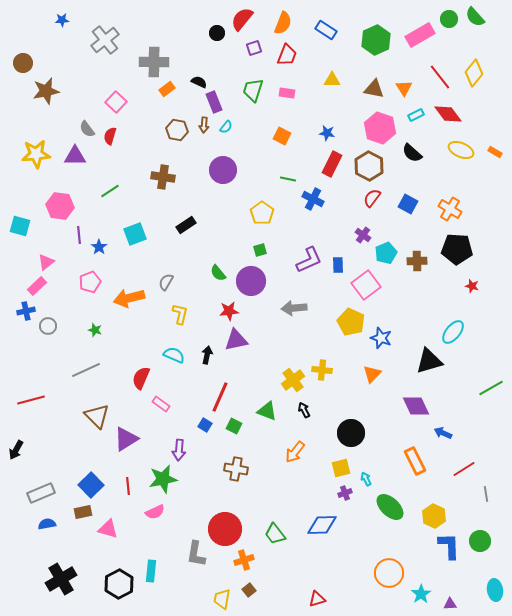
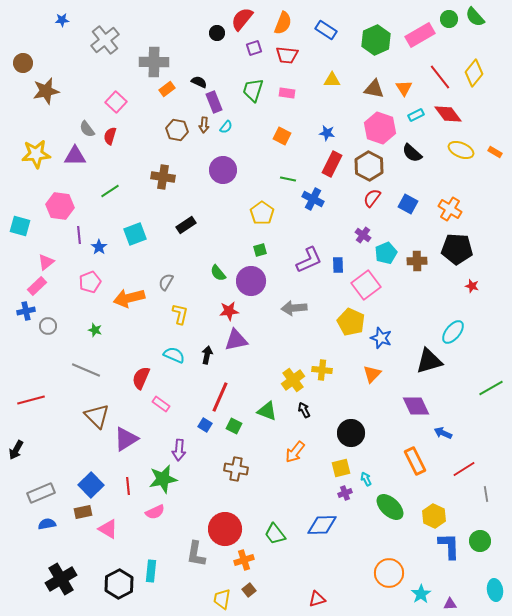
red trapezoid at (287, 55): rotated 75 degrees clockwise
gray line at (86, 370): rotated 48 degrees clockwise
pink triangle at (108, 529): rotated 15 degrees clockwise
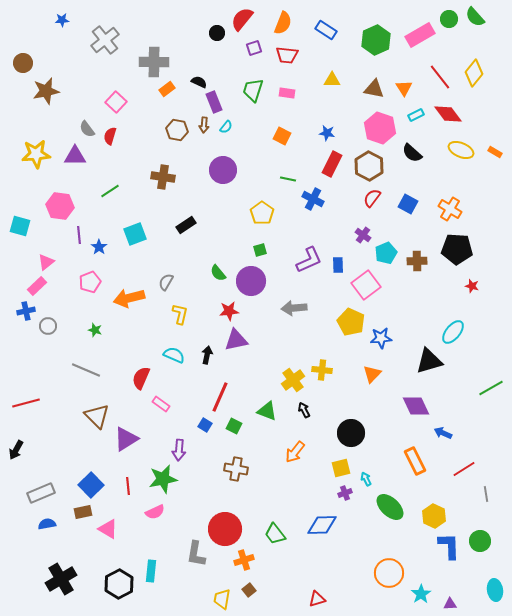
blue star at (381, 338): rotated 25 degrees counterclockwise
red line at (31, 400): moved 5 px left, 3 px down
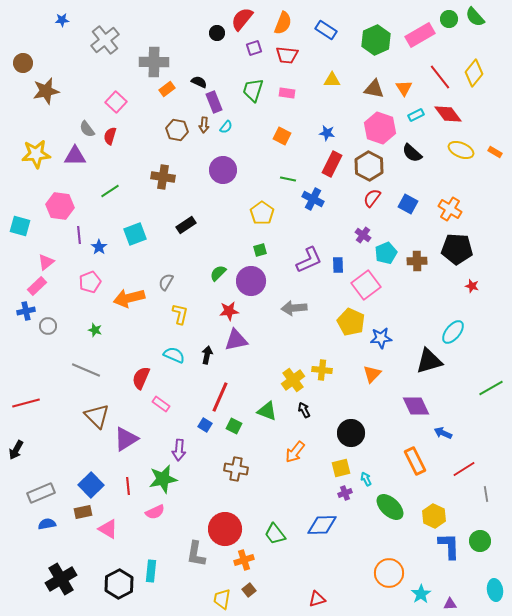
green semicircle at (218, 273): rotated 84 degrees clockwise
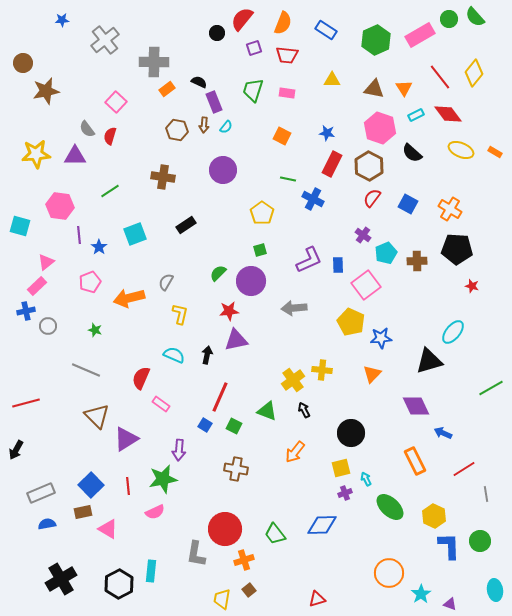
purple triangle at (450, 604): rotated 24 degrees clockwise
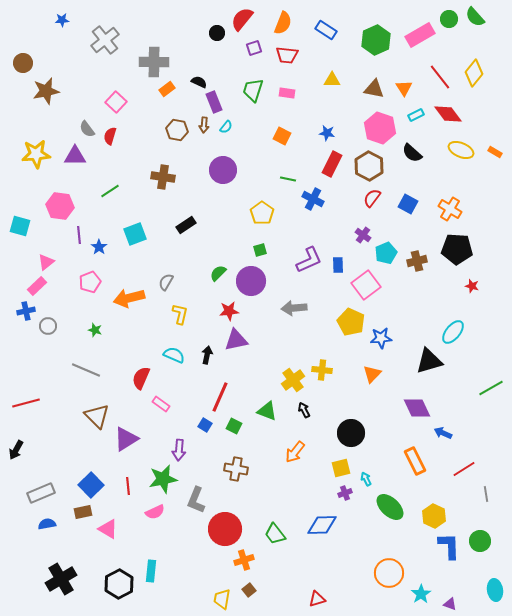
brown cross at (417, 261): rotated 12 degrees counterclockwise
purple diamond at (416, 406): moved 1 px right, 2 px down
gray L-shape at (196, 554): moved 54 px up; rotated 12 degrees clockwise
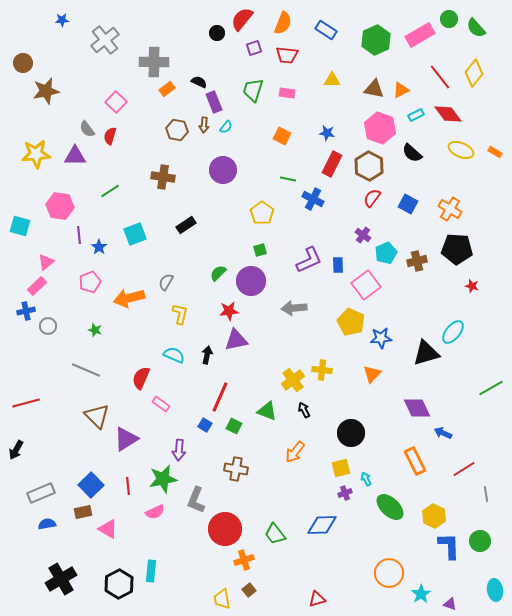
green semicircle at (475, 17): moved 1 px right, 11 px down
orange triangle at (404, 88): moved 3 px left, 2 px down; rotated 36 degrees clockwise
black triangle at (429, 361): moved 3 px left, 8 px up
yellow trapezoid at (222, 599): rotated 20 degrees counterclockwise
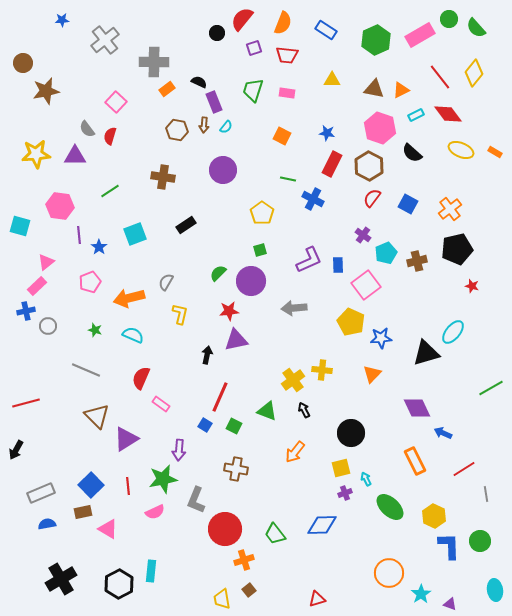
orange cross at (450, 209): rotated 20 degrees clockwise
black pentagon at (457, 249): rotated 16 degrees counterclockwise
cyan semicircle at (174, 355): moved 41 px left, 20 px up
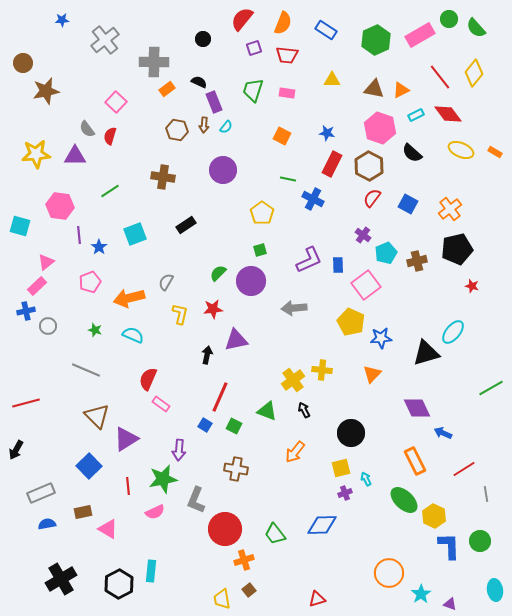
black circle at (217, 33): moved 14 px left, 6 px down
red star at (229, 311): moved 16 px left, 2 px up
red semicircle at (141, 378): moved 7 px right, 1 px down
blue square at (91, 485): moved 2 px left, 19 px up
green ellipse at (390, 507): moved 14 px right, 7 px up
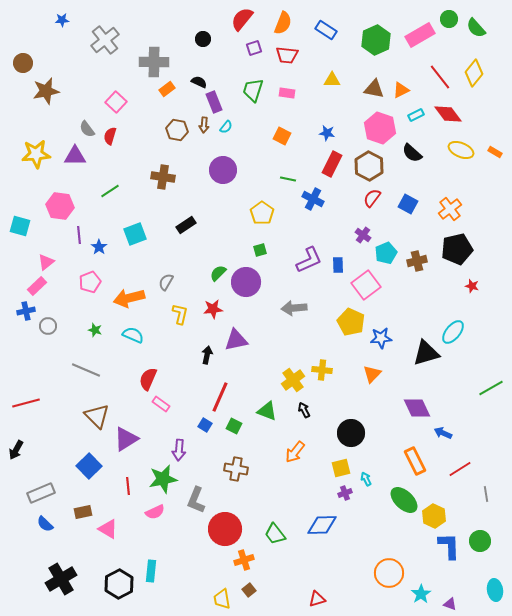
purple circle at (251, 281): moved 5 px left, 1 px down
red line at (464, 469): moved 4 px left
blue semicircle at (47, 524): moved 2 px left; rotated 126 degrees counterclockwise
